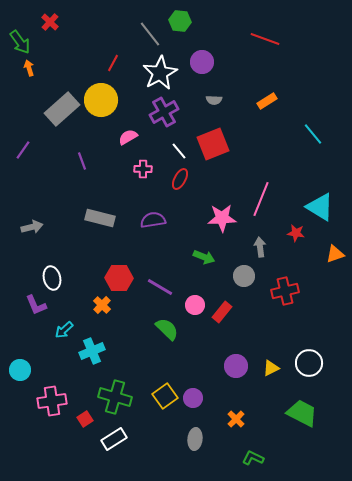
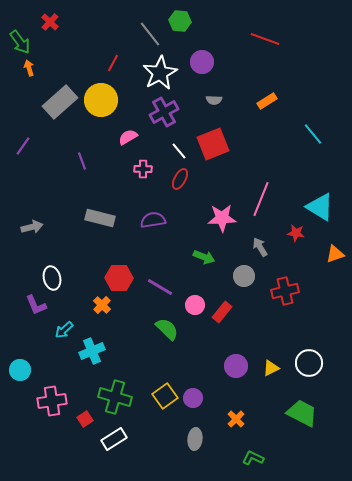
gray rectangle at (62, 109): moved 2 px left, 7 px up
purple line at (23, 150): moved 4 px up
gray arrow at (260, 247): rotated 24 degrees counterclockwise
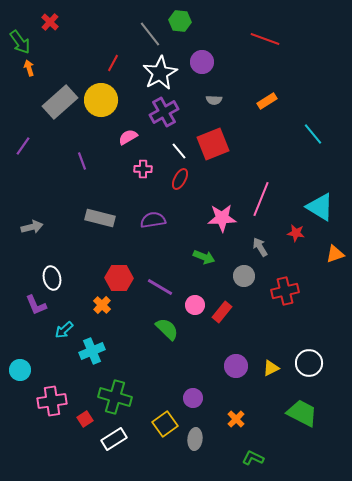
yellow square at (165, 396): moved 28 px down
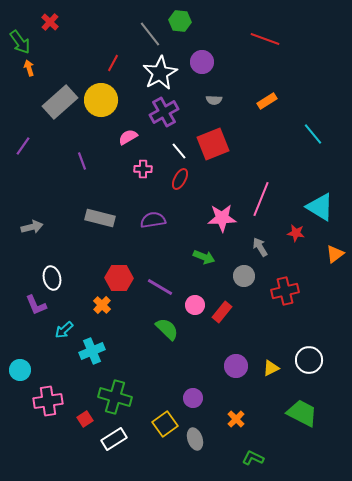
orange triangle at (335, 254): rotated 18 degrees counterclockwise
white circle at (309, 363): moved 3 px up
pink cross at (52, 401): moved 4 px left
gray ellipse at (195, 439): rotated 25 degrees counterclockwise
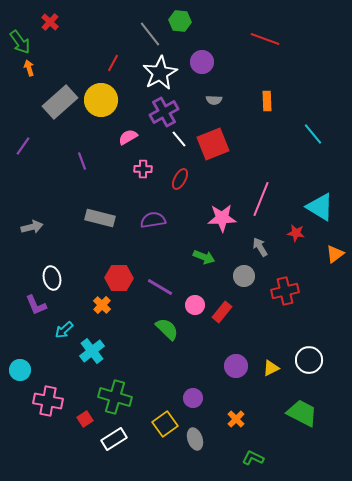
orange rectangle at (267, 101): rotated 60 degrees counterclockwise
white line at (179, 151): moved 12 px up
cyan cross at (92, 351): rotated 15 degrees counterclockwise
pink cross at (48, 401): rotated 20 degrees clockwise
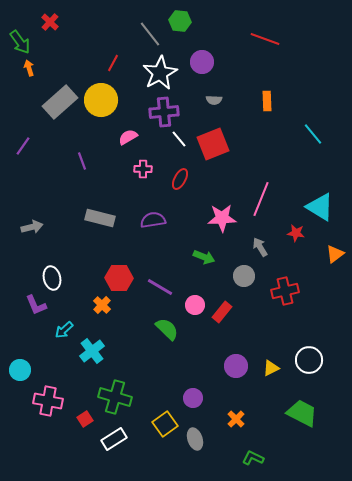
purple cross at (164, 112): rotated 24 degrees clockwise
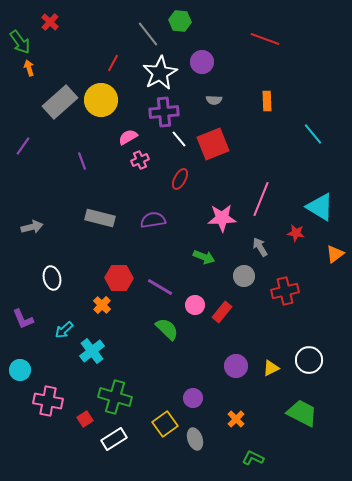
gray line at (150, 34): moved 2 px left
pink cross at (143, 169): moved 3 px left, 9 px up; rotated 24 degrees counterclockwise
purple L-shape at (36, 305): moved 13 px left, 14 px down
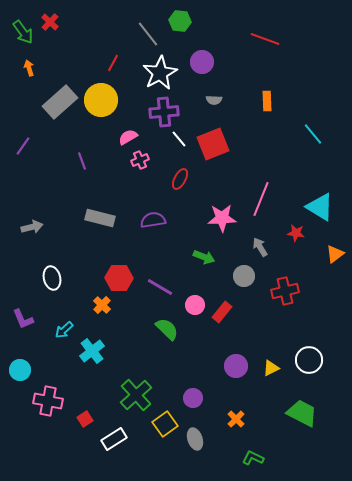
green arrow at (20, 42): moved 3 px right, 10 px up
green cross at (115, 397): moved 21 px right, 2 px up; rotated 32 degrees clockwise
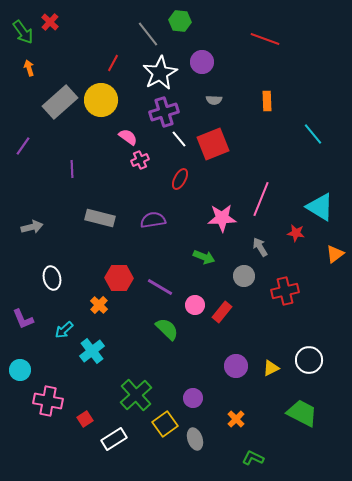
purple cross at (164, 112): rotated 12 degrees counterclockwise
pink semicircle at (128, 137): rotated 66 degrees clockwise
purple line at (82, 161): moved 10 px left, 8 px down; rotated 18 degrees clockwise
orange cross at (102, 305): moved 3 px left
